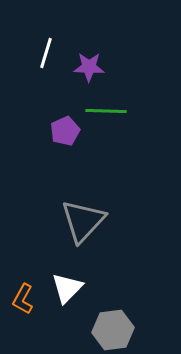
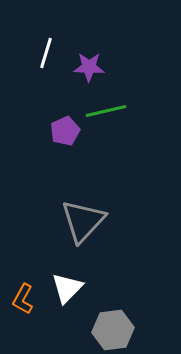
green line: rotated 15 degrees counterclockwise
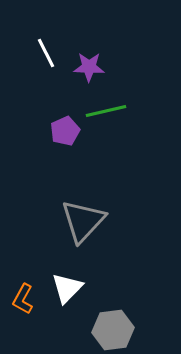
white line: rotated 44 degrees counterclockwise
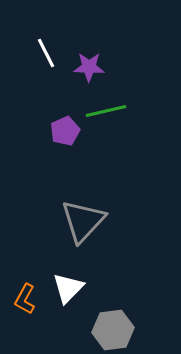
white triangle: moved 1 px right
orange L-shape: moved 2 px right
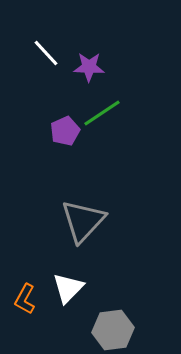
white line: rotated 16 degrees counterclockwise
green line: moved 4 px left, 2 px down; rotated 21 degrees counterclockwise
